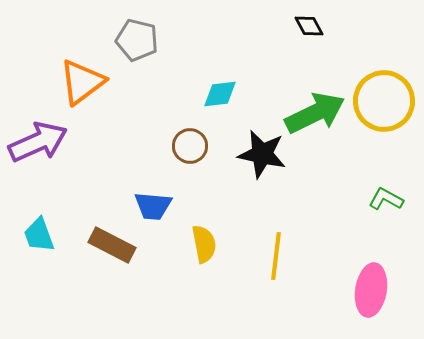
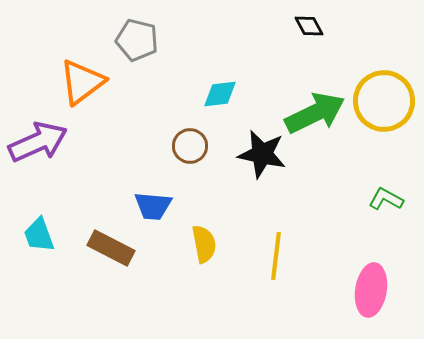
brown rectangle: moved 1 px left, 3 px down
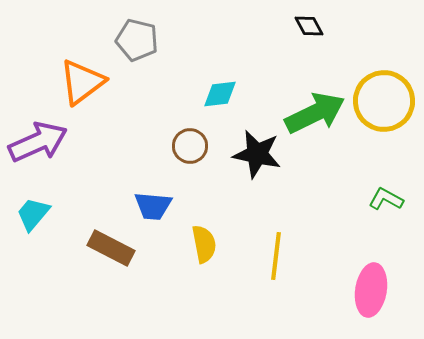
black star: moved 5 px left
cyan trapezoid: moved 6 px left, 21 px up; rotated 60 degrees clockwise
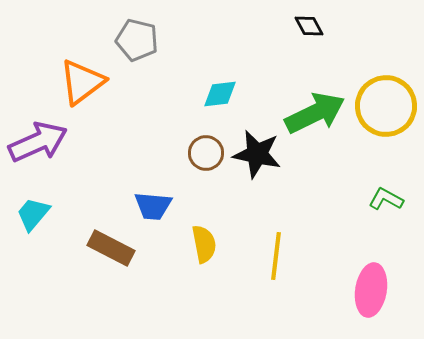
yellow circle: moved 2 px right, 5 px down
brown circle: moved 16 px right, 7 px down
